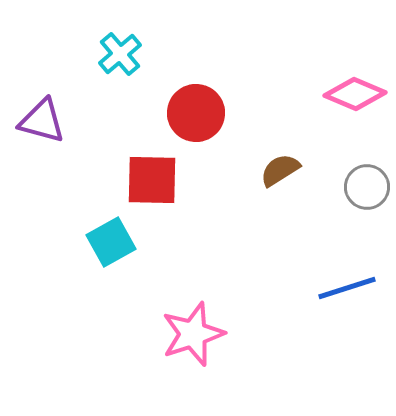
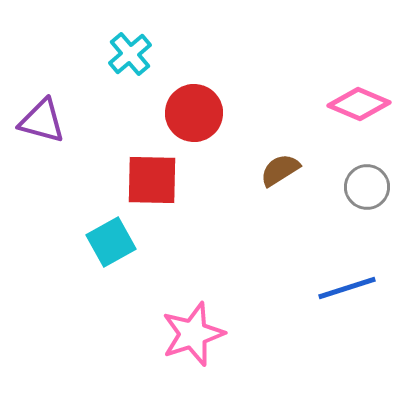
cyan cross: moved 10 px right
pink diamond: moved 4 px right, 10 px down
red circle: moved 2 px left
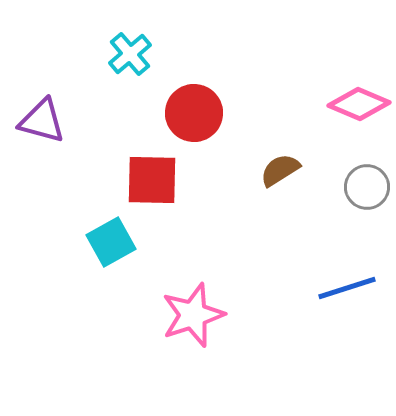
pink star: moved 19 px up
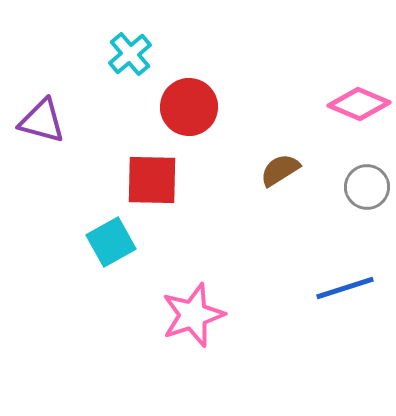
red circle: moved 5 px left, 6 px up
blue line: moved 2 px left
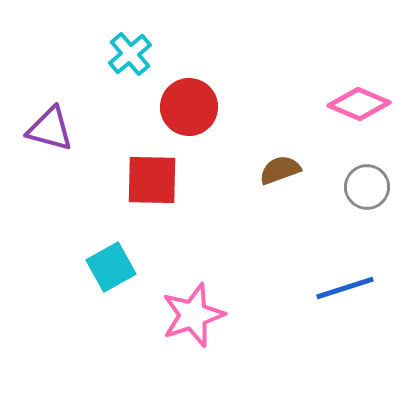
purple triangle: moved 8 px right, 8 px down
brown semicircle: rotated 12 degrees clockwise
cyan square: moved 25 px down
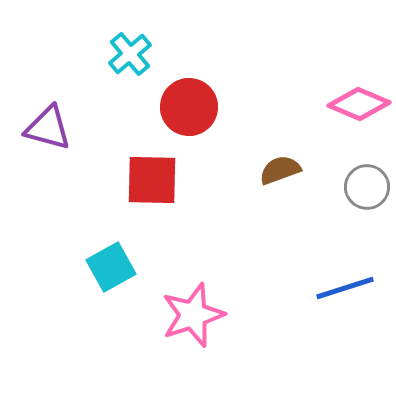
purple triangle: moved 2 px left, 1 px up
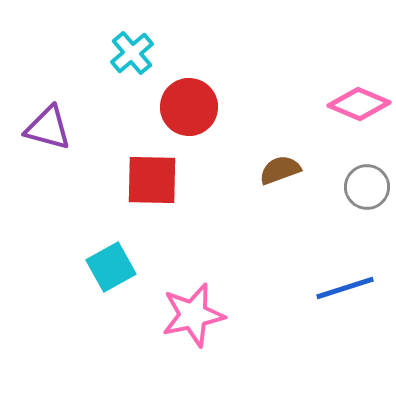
cyan cross: moved 2 px right, 1 px up
pink star: rotated 6 degrees clockwise
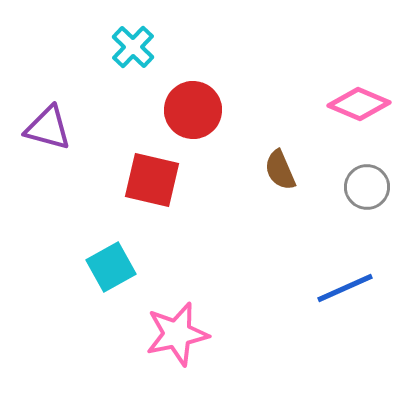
cyan cross: moved 1 px right, 6 px up; rotated 6 degrees counterclockwise
red circle: moved 4 px right, 3 px down
brown semicircle: rotated 93 degrees counterclockwise
red square: rotated 12 degrees clockwise
blue line: rotated 6 degrees counterclockwise
pink star: moved 16 px left, 19 px down
